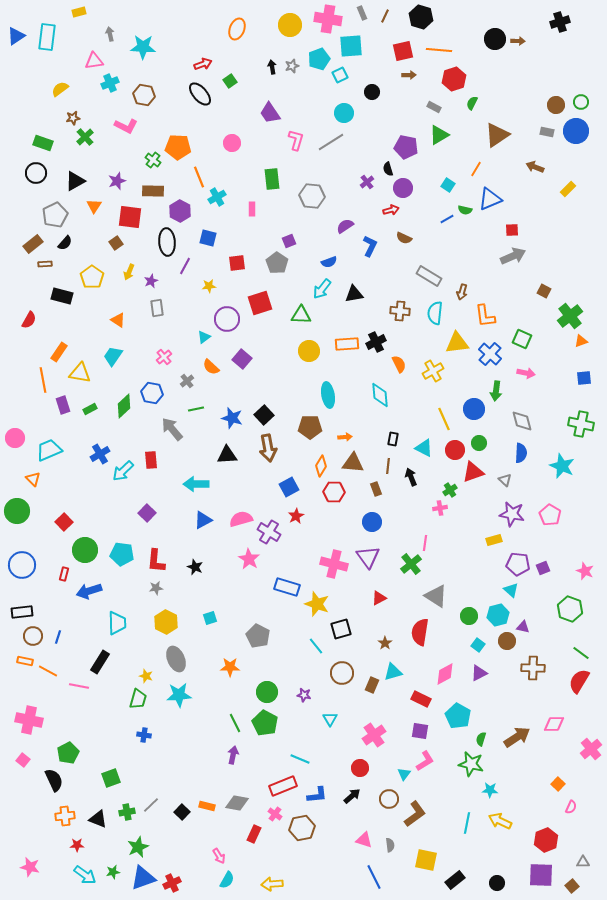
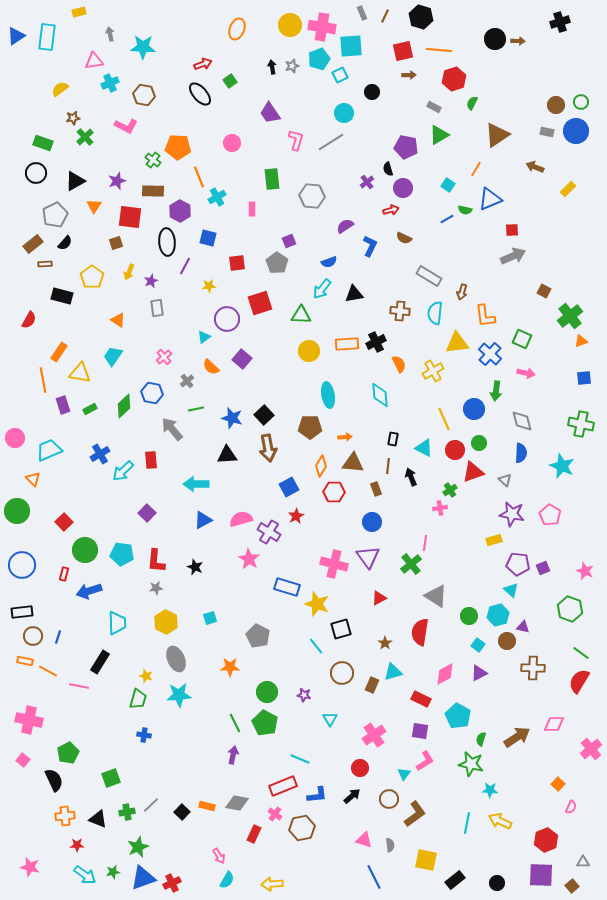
pink cross at (328, 19): moved 6 px left, 8 px down
brown square at (116, 243): rotated 16 degrees clockwise
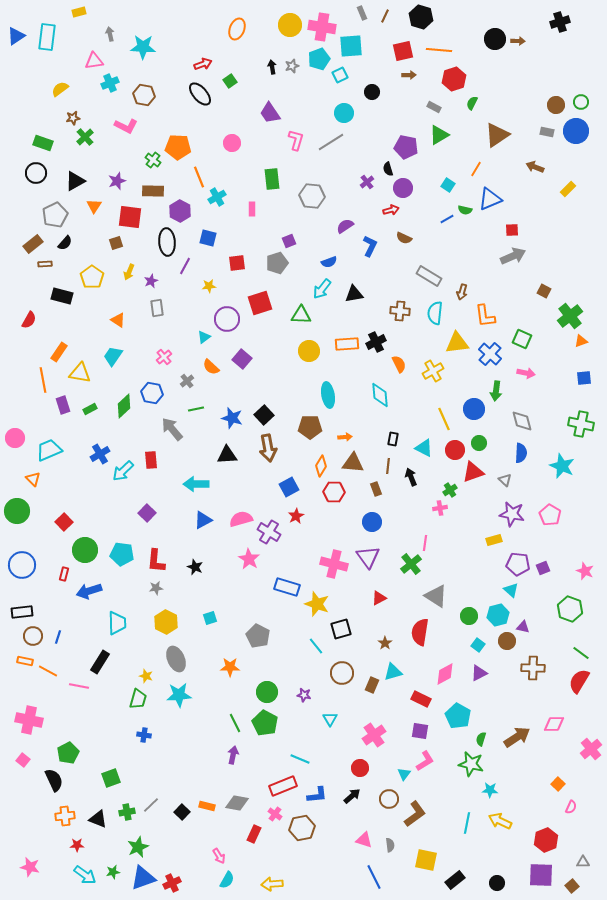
gray pentagon at (277, 263): rotated 20 degrees clockwise
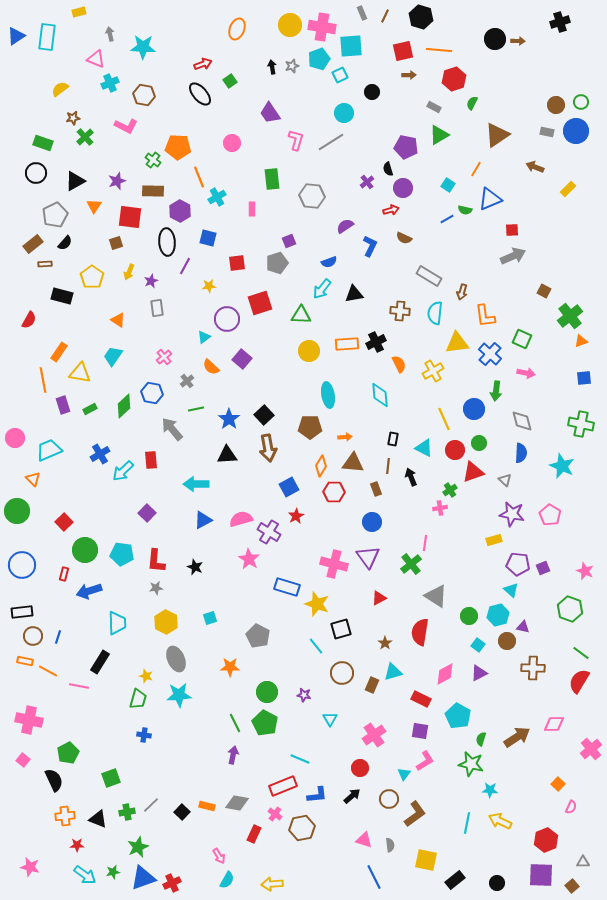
pink triangle at (94, 61): moved 2 px right, 2 px up; rotated 30 degrees clockwise
blue star at (232, 418): moved 3 px left, 1 px down; rotated 20 degrees clockwise
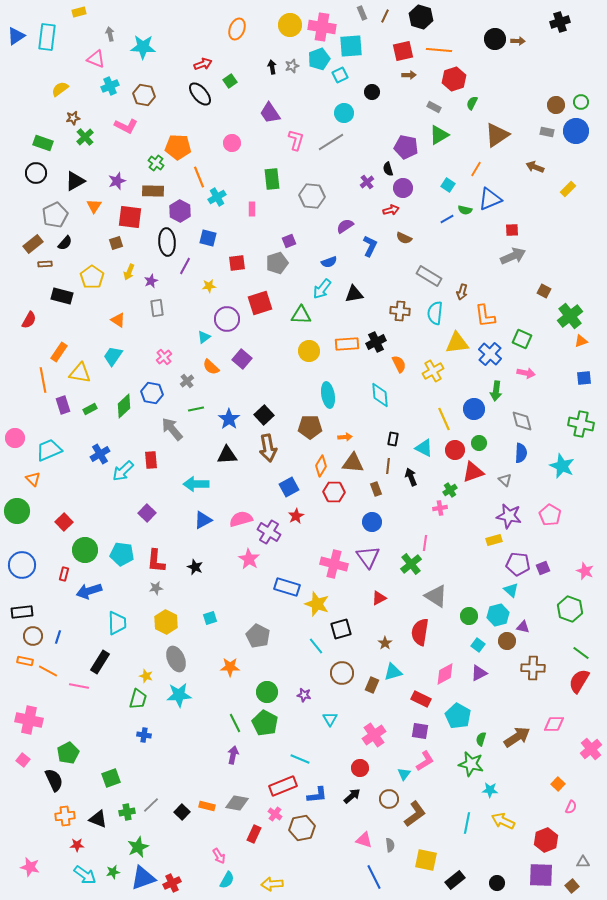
cyan cross at (110, 83): moved 3 px down
green cross at (153, 160): moved 3 px right, 3 px down
purple star at (512, 514): moved 3 px left, 2 px down
yellow arrow at (500, 821): moved 3 px right
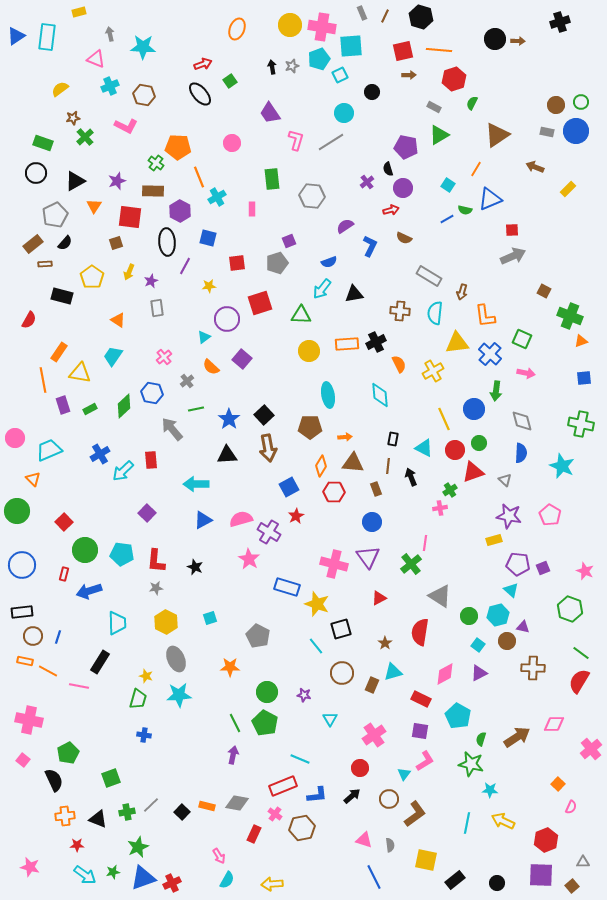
green cross at (570, 316): rotated 30 degrees counterclockwise
gray triangle at (436, 596): moved 4 px right
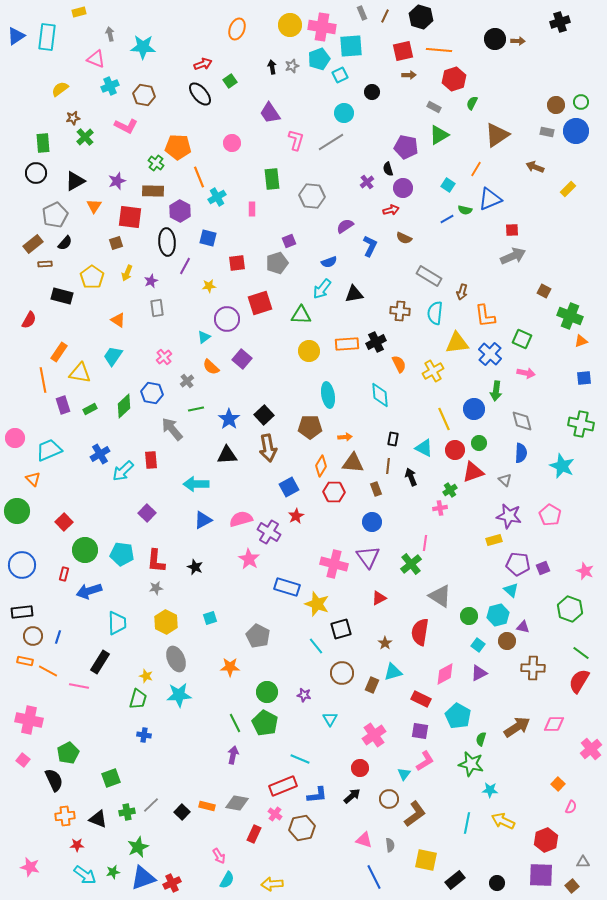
green rectangle at (43, 143): rotated 66 degrees clockwise
yellow arrow at (129, 272): moved 2 px left, 1 px down
brown arrow at (517, 737): moved 10 px up
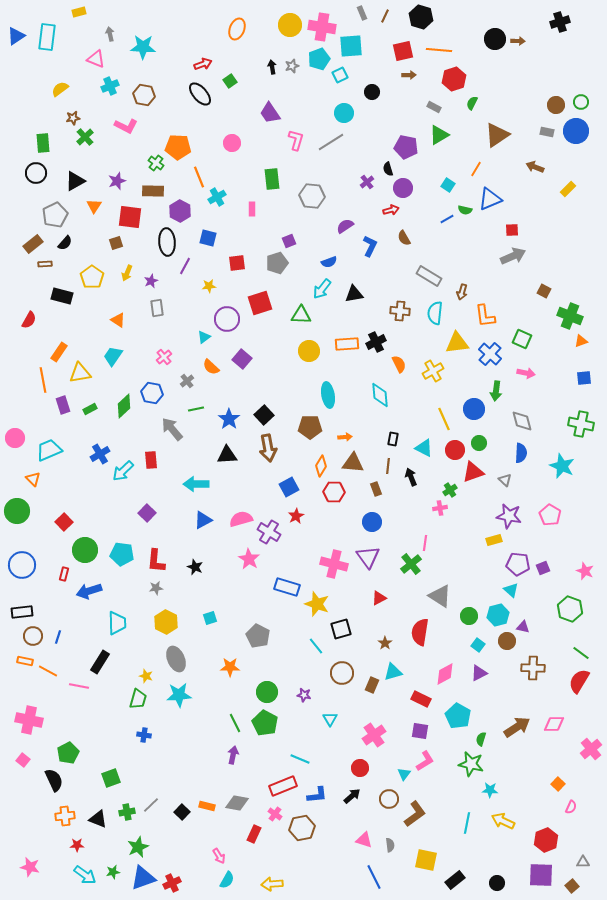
brown semicircle at (404, 238): rotated 35 degrees clockwise
yellow triangle at (80, 373): rotated 20 degrees counterclockwise
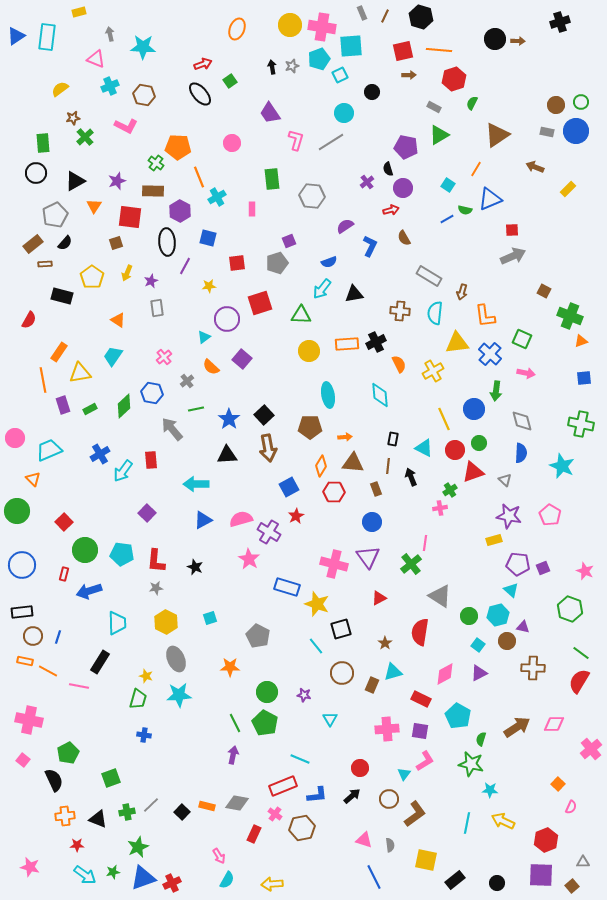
cyan arrow at (123, 471): rotated 10 degrees counterclockwise
pink cross at (374, 735): moved 13 px right, 6 px up; rotated 30 degrees clockwise
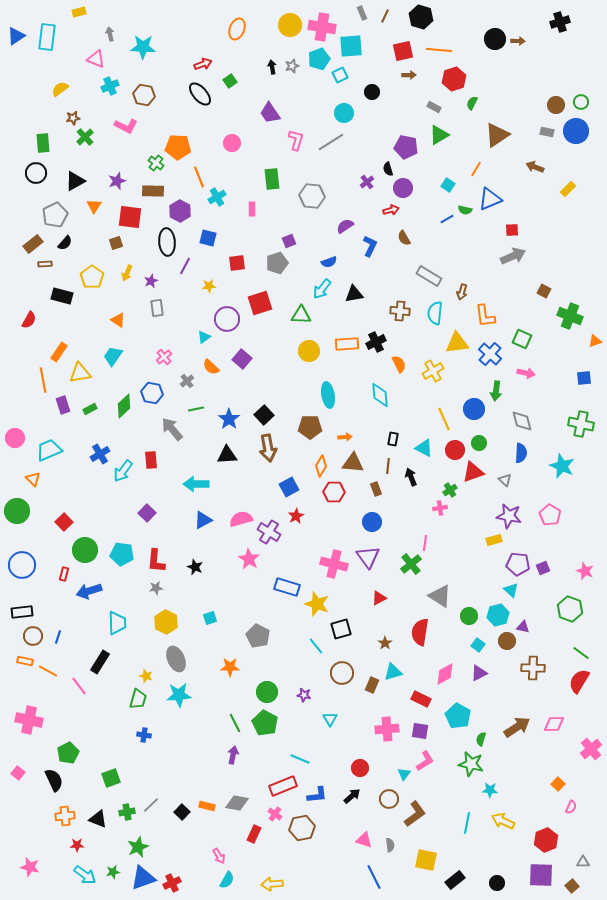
orange triangle at (581, 341): moved 14 px right
pink line at (79, 686): rotated 42 degrees clockwise
pink square at (23, 760): moved 5 px left, 13 px down
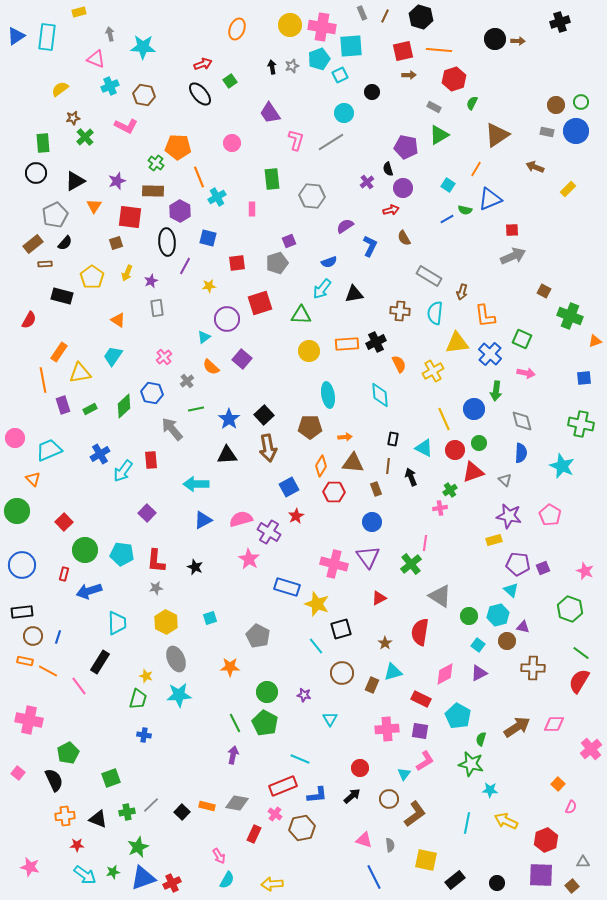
yellow arrow at (503, 821): moved 3 px right
